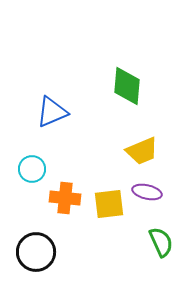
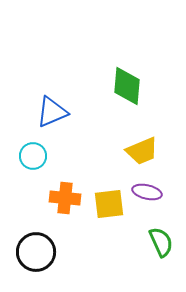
cyan circle: moved 1 px right, 13 px up
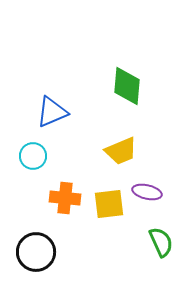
yellow trapezoid: moved 21 px left
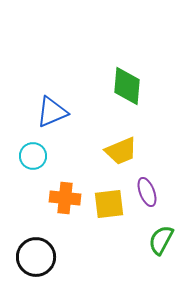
purple ellipse: rotated 56 degrees clockwise
green semicircle: moved 2 px up; rotated 128 degrees counterclockwise
black circle: moved 5 px down
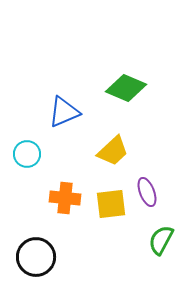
green diamond: moved 1 px left, 2 px down; rotated 72 degrees counterclockwise
blue triangle: moved 12 px right
yellow trapezoid: moved 8 px left; rotated 20 degrees counterclockwise
cyan circle: moved 6 px left, 2 px up
yellow square: moved 2 px right
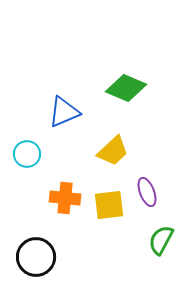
yellow square: moved 2 px left, 1 px down
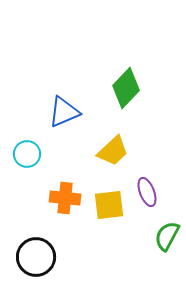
green diamond: rotated 69 degrees counterclockwise
green semicircle: moved 6 px right, 4 px up
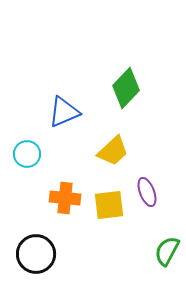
green semicircle: moved 15 px down
black circle: moved 3 px up
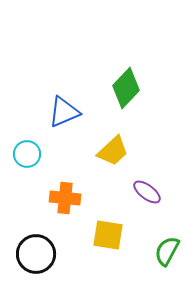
purple ellipse: rotated 32 degrees counterclockwise
yellow square: moved 1 px left, 30 px down; rotated 16 degrees clockwise
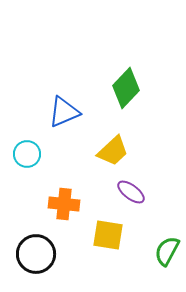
purple ellipse: moved 16 px left
orange cross: moved 1 px left, 6 px down
